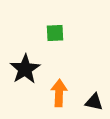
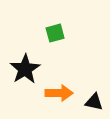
green square: rotated 12 degrees counterclockwise
orange arrow: rotated 88 degrees clockwise
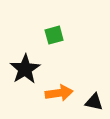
green square: moved 1 px left, 2 px down
orange arrow: rotated 8 degrees counterclockwise
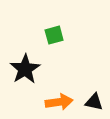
orange arrow: moved 9 px down
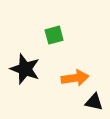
black star: rotated 20 degrees counterclockwise
orange arrow: moved 16 px right, 24 px up
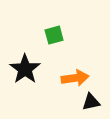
black star: rotated 16 degrees clockwise
black triangle: moved 3 px left; rotated 24 degrees counterclockwise
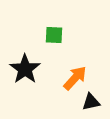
green square: rotated 18 degrees clockwise
orange arrow: rotated 40 degrees counterclockwise
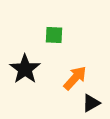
black triangle: moved 1 px down; rotated 18 degrees counterclockwise
